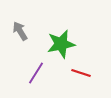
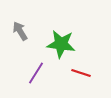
green star: rotated 20 degrees clockwise
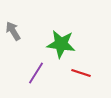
gray arrow: moved 7 px left
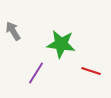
red line: moved 10 px right, 2 px up
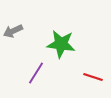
gray arrow: rotated 84 degrees counterclockwise
red line: moved 2 px right, 6 px down
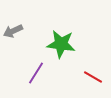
red line: rotated 12 degrees clockwise
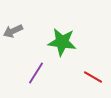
green star: moved 1 px right, 2 px up
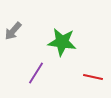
gray arrow: rotated 24 degrees counterclockwise
red line: rotated 18 degrees counterclockwise
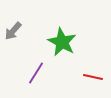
green star: rotated 20 degrees clockwise
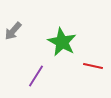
purple line: moved 3 px down
red line: moved 11 px up
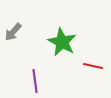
gray arrow: moved 1 px down
purple line: moved 1 px left, 5 px down; rotated 40 degrees counterclockwise
